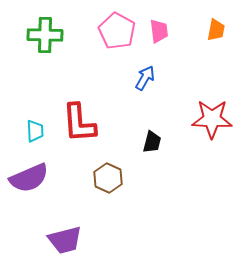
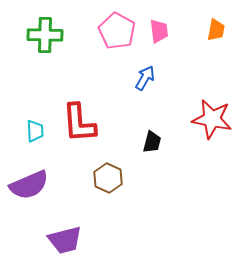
red star: rotated 9 degrees clockwise
purple semicircle: moved 7 px down
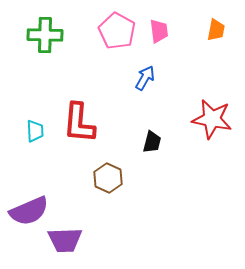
red L-shape: rotated 9 degrees clockwise
purple semicircle: moved 26 px down
purple trapezoid: rotated 12 degrees clockwise
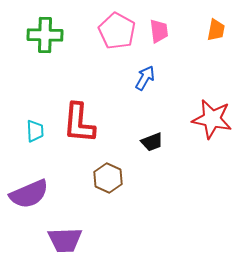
black trapezoid: rotated 55 degrees clockwise
purple semicircle: moved 17 px up
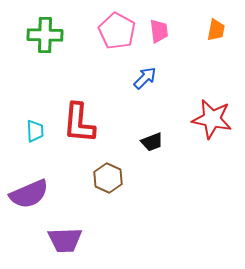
blue arrow: rotated 15 degrees clockwise
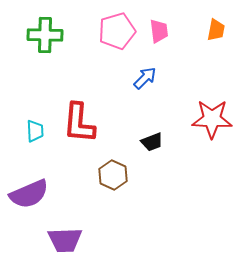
pink pentagon: rotated 27 degrees clockwise
red star: rotated 9 degrees counterclockwise
brown hexagon: moved 5 px right, 3 px up
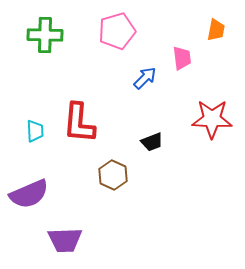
pink trapezoid: moved 23 px right, 27 px down
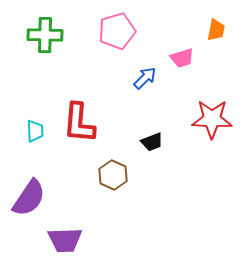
pink trapezoid: rotated 80 degrees clockwise
purple semicircle: moved 4 px down; rotated 33 degrees counterclockwise
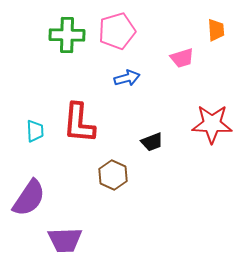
orange trapezoid: rotated 15 degrees counterclockwise
green cross: moved 22 px right
blue arrow: moved 18 px left; rotated 30 degrees clockwise
red star: moved 5 px down
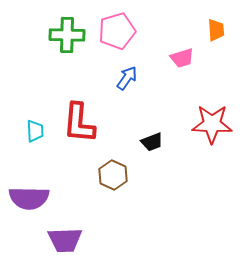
blue arrow: rotated 40 degrees counterclockwise
purple semicircle: rotated 57 degrees clockwise
